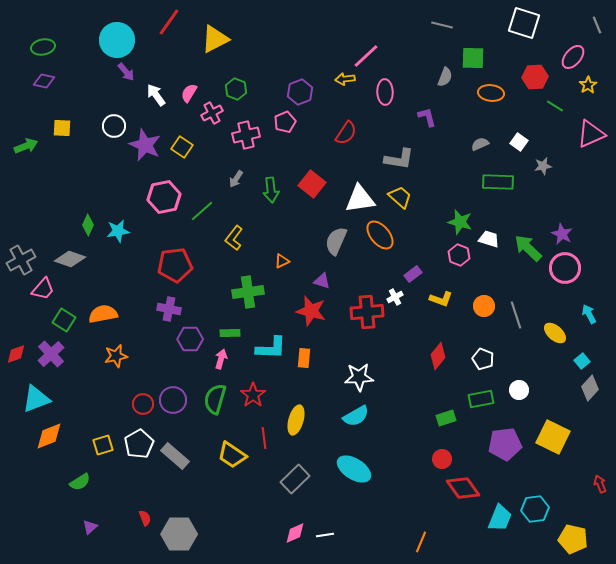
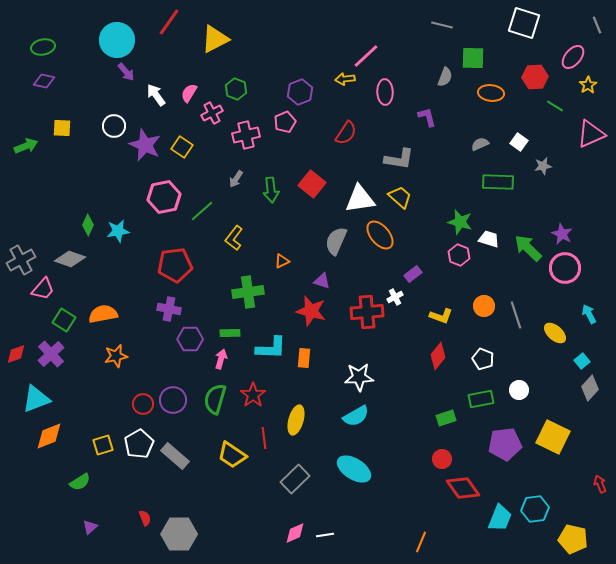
yellow L-shape at (441, 299): moved 17 px down
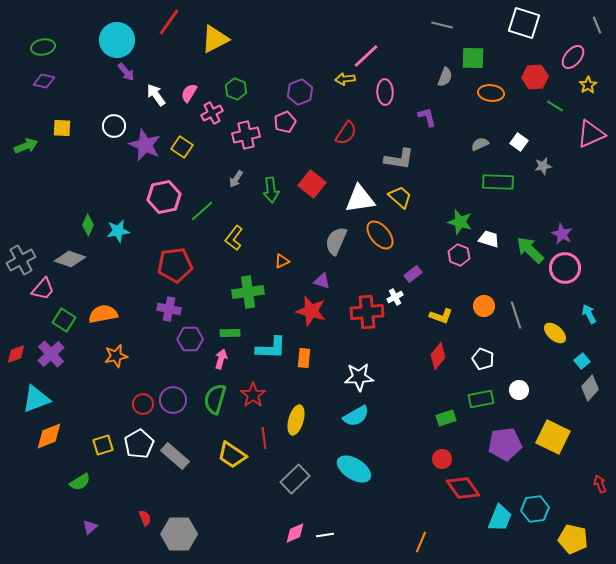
green arrow at (528, 248): moved 2 px right, 2 px down
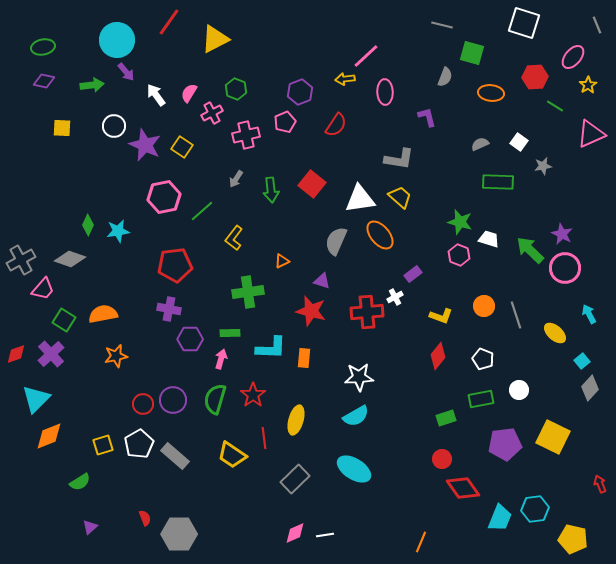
green square at (473, 58): moved 1 px left, 5 px up; rotated 15 degrees clockwise
red semicircle at (346, 133): moved 10 px left, 8 px up
green arrow at (26, 146): moved 66 px right, 61 px up; rotated 15 degrees clockwise
cyan triangle at (36, 399): rotated 24 degrees counterclockwise
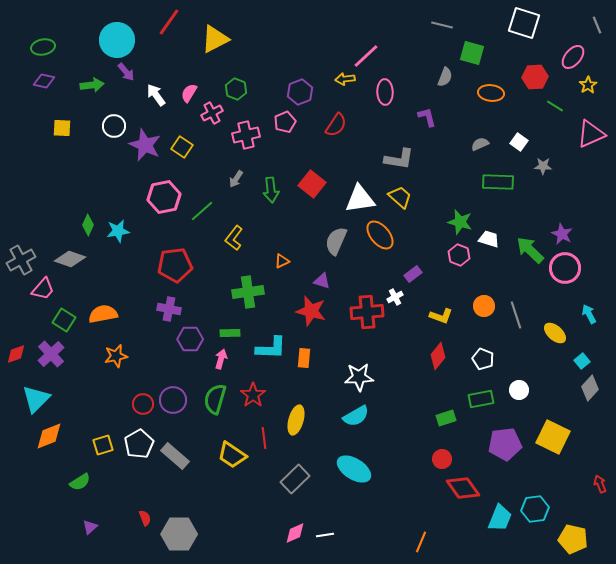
gray star at (543, 166): rotated 12 degrees clockwise
